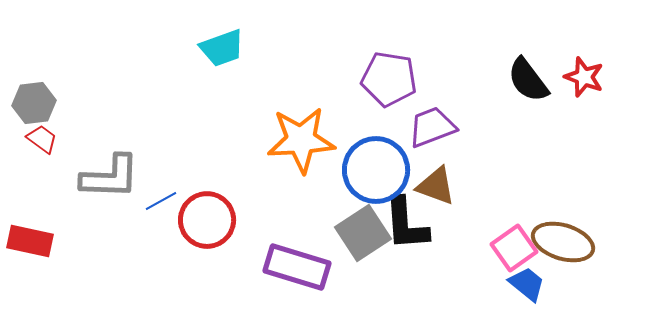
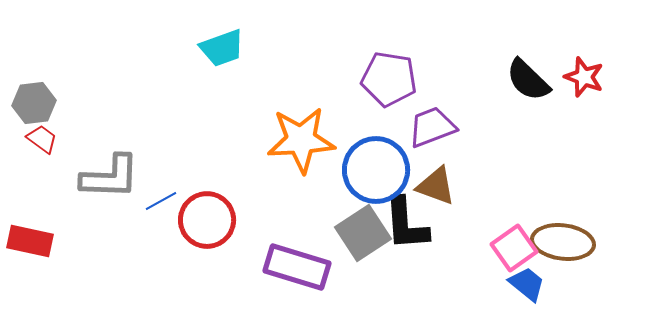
black semicircle: rotated 9 degrees counterclockwise
brown ellipse: rotated 10 degrees counterclockwise
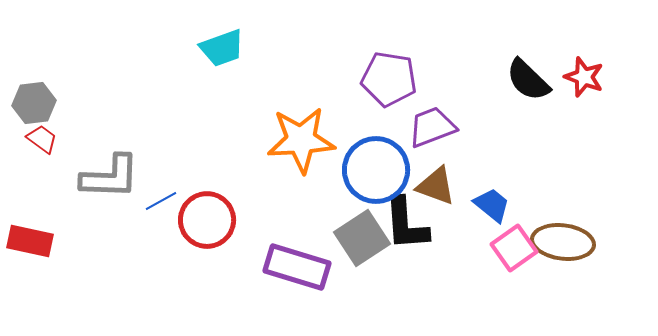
gray square: moved 1 px left, 5 px down
blue trapezoid: moved 35 px left, 79 px up
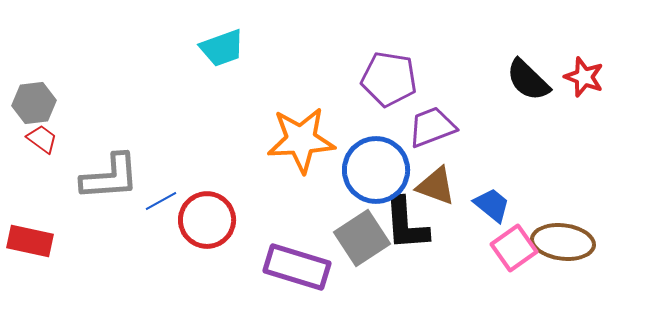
gray L-shape: rotated 6 degrees counterclockwise
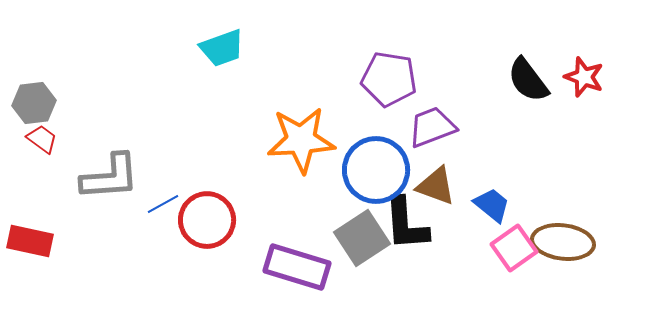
black semicircle: rotated 9 degrees clockwise
blue line: moved 2 px right, 3 px down
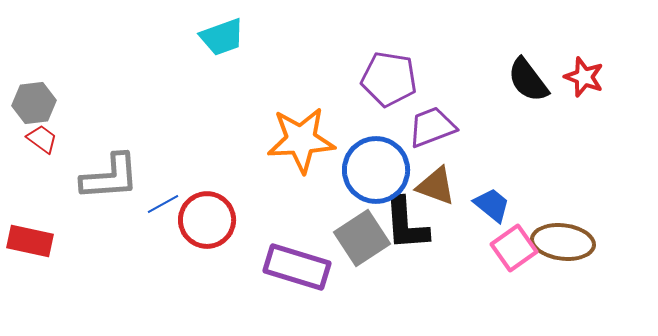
cyan trapezoid: moved 11 px up
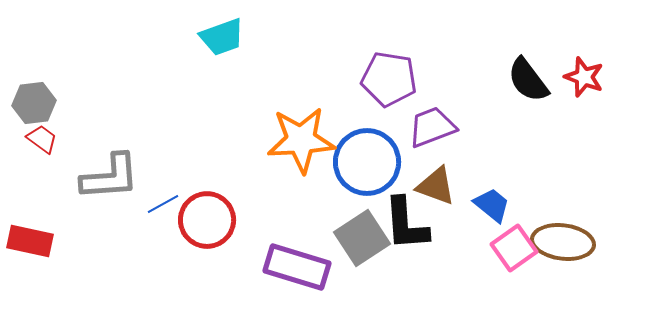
blue circle: moved 9 px left, 8 px up
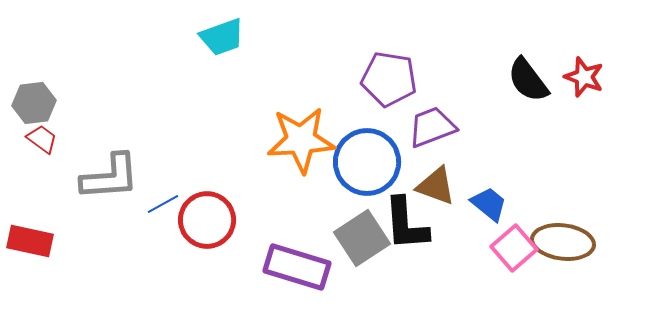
blue trapezoid: moved 3 px left, 1 px up
pink square: rotated 6 degrees counterclockwise
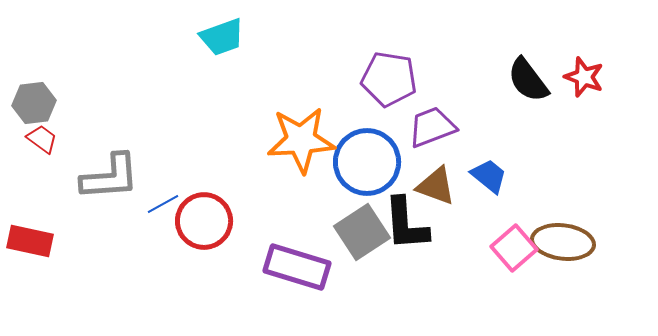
blue trapezoid: moved 28 px up
red circle: moved 3 px left, 1 px down
gray square: moved 6 px up
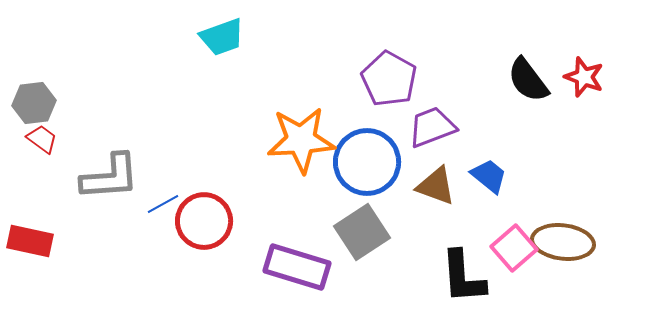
purple pentagon: rotated 20 degrees clockwise
black L-shape: moved 57 px right, 53 px down
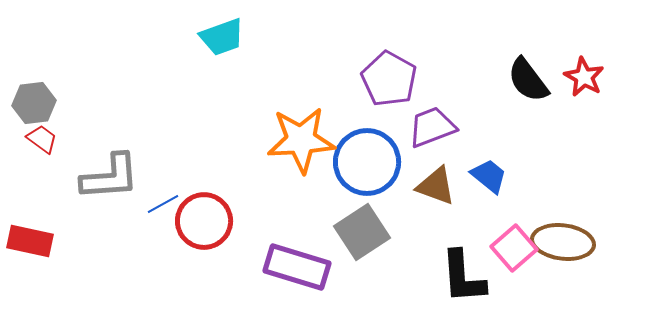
red star: rotated 9 degrees clockwise
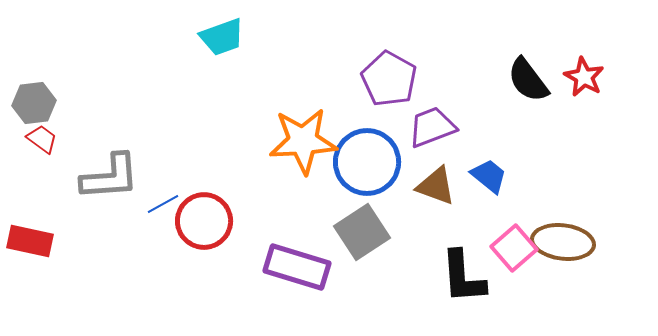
orange star: moved 2 px right, 1 px down
